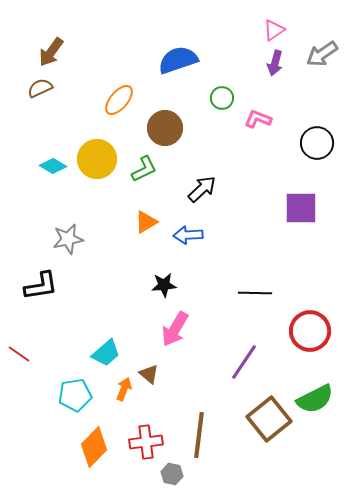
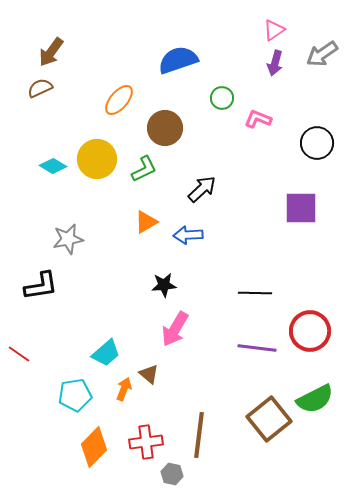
purple line: moved 13 px right, 14 px up; rotated 63 degrees clockwise
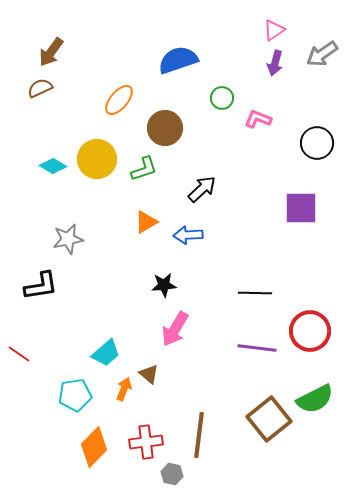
green L-shape: rotated 8 degrees clockwise
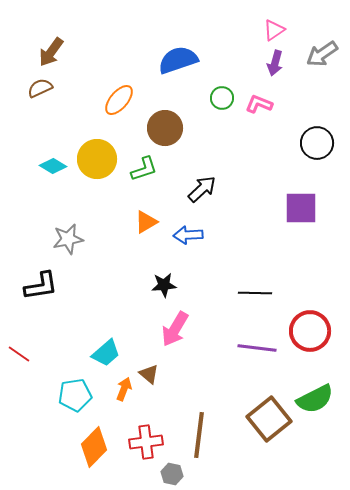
pink L-shape: moved 1 px right, 15 px up
